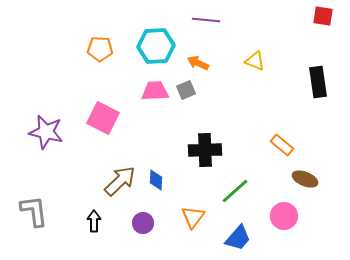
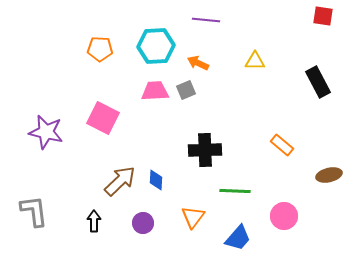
yellow triangle: rotated 20 degrees counterclockwise
black rectangle: rotated 20 degrees counterclockwise
brown ellipse: moved 24 px right, 4 px up; rotated 35 degrees counterclockwise
green line: rotated 44 degrees clockwise
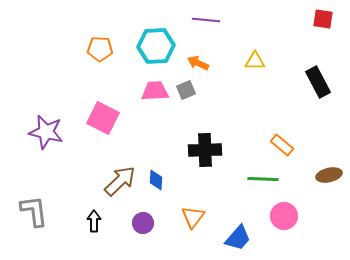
red square: moved 3 px down
green line: moved 28 px right, 12 px up
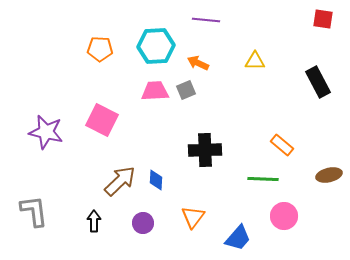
pink square: moved 1 px left, 2 px down
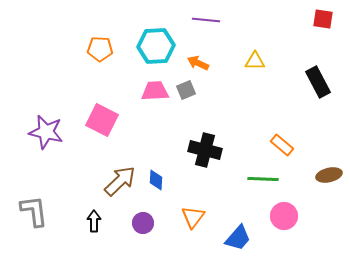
black cross: rotated 16 degrees clockwise
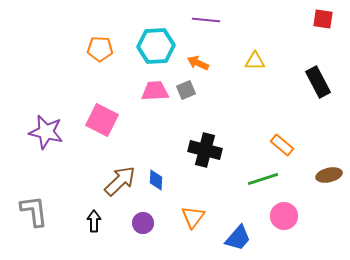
green line: rotated 20 degrees counterclockwise
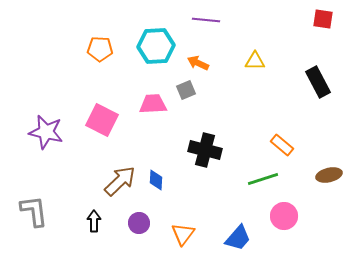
pink trapezoid: moved 2 px left, 13 px down
orange triangle: moved 10 px left, 17 px down
purple circle: moved 4 px left
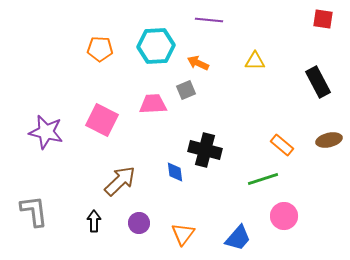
purple line: moved 3 px right
brown ellipse: moved 35 px up
blue diamond: moved 19 px right, 8 px up; rotated 10 degrees counterclockwise
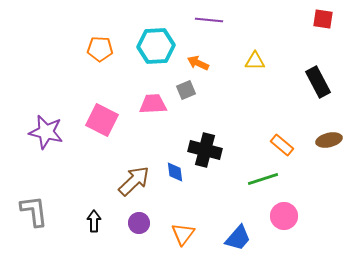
brown arrow: moved 14 px right
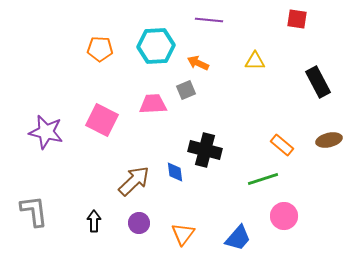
red square: moved 26 px left
